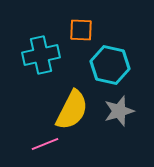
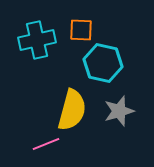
cyan cross: moved 4 px left, 15 px up
cyan hexagon: moved 7 px left, 2 px up
yellow semicircle: rotated 12 degrees counterclockwise
pink line: moved 1 px right
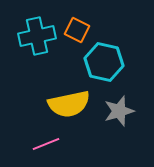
orange square: moved 4 px left; rotated 25 degrees clockwise
cyan cross: moved 4 px up
cyan hexagon: moved 1 px right, 1 px up
yellow semicircle: moved 3 px left, 6 px up; rotated 63 degrees clockwise
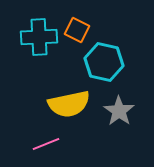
cyan cross: moved 2 px right, 1 px down; rotated 9 degrees clockwise
gray star: rotated 20 degrees counterclockwise
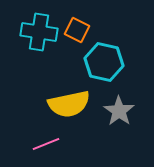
cyan cross: moved 5 px up; rotated 12 degrees clockwise
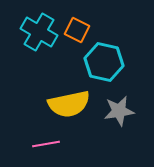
cyan cross: rotated 21 degrees clockwise
gray star: rotated 28 degrees clockwise
pink line: rotated 12 degrees clockwise
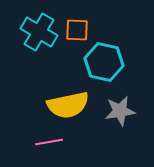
orange square: rotated 25 degrees counterclockwise
yellow semicircle: moved 1 px left, 1 px down
gray star: moved 1 px right
pink line: moved 3 px right, 2 px up
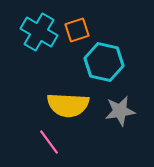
orange square: rotated 20 degrees counterclockwise
yellow semicircle: rotated 15 degrees clockwise
pink line: rotated 64 degrees clockwise
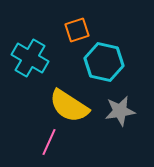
cyan cross: moved 9 px left, 26 px down
yellow semicircle: moved 1 px right, 1 px down; rotated 30 degrees clockwise
pink line: rotated 60 degrees clockwise
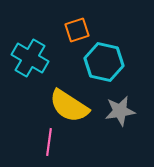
pink line: rotated 16 degrees counterclockwise
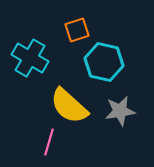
yellow semicircle: rotated 9 degrees clockwise
pink line: rotated 8 degrees clockwise
